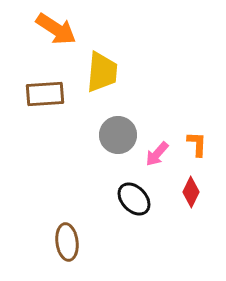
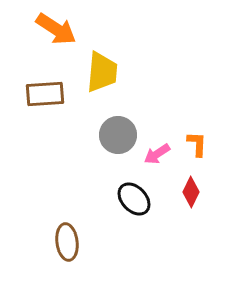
pink arrow: rotated 16 degrees clockwise
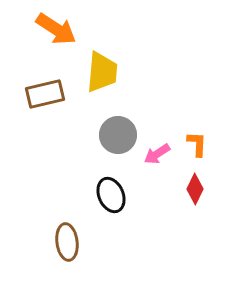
brown rectangle: rotated 9 degrees counterclockwise
red diamond: moved 4 px right, 3 px up
black ellipse: moved 23 px left, 4 px up; rotated 20 degrees clockwise
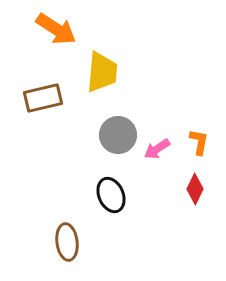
brown rectangle: moved 2 px left, 4 px down
orange L-shape: moved 2 px right, 2 px up; rotated 8 degrees clockwise
pink arrow: moved 5 px up
